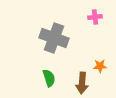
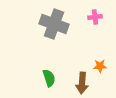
gray cross: moved 14 px up
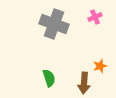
pink cross: rotated 16 degrees counterclockwise
orange star: rotated 16 degrees counterclockwise
brown arrow: moved 2 px right
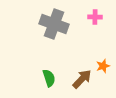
pink cross: rotated 24 degrees clockwise
orange star: moved 3 px right
brown arrow: moved 2 px left, 4 px up; rotated 140 degrees counterclockwise
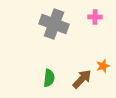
green semicircle: rotated 24 degrees clockwise
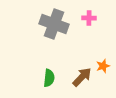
pink cross: moved 6 px left, 1 px down
brown arrow: moved 2 px up
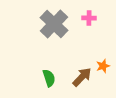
gray cross: rotated 24 degrees clockwise
green semicircle: rotated 24 degrees counterclockwise
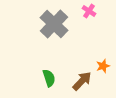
pink cross: moved 7 px up; rotated 32 degrees clockwise
brown arrow: moved 4 px down
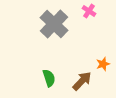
orange star: moved 2 px up
